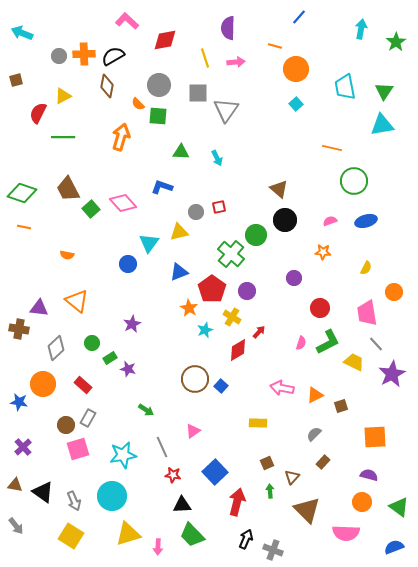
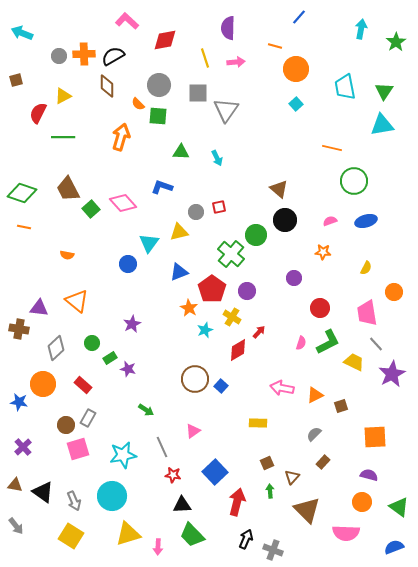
brown diamond at (107, 86): rotated 10 degrees counterclockwise
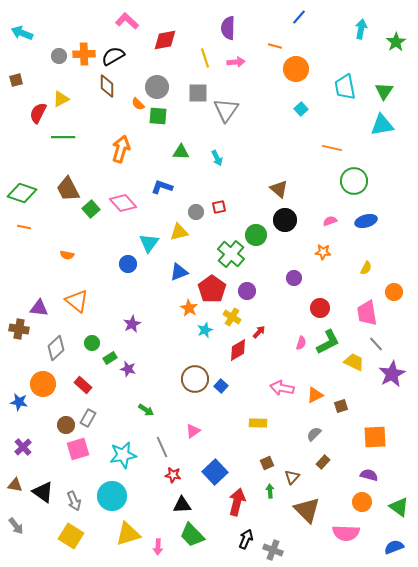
gray circle at (159, 85): moved 2 px left, 2 px down
yellow triangle at (63, 96): moved 2 px left, 3 px down
cyan square at (296, 104): moved 5 px right, 5 px down
orange arrow at (121, 137): moved 12 px down
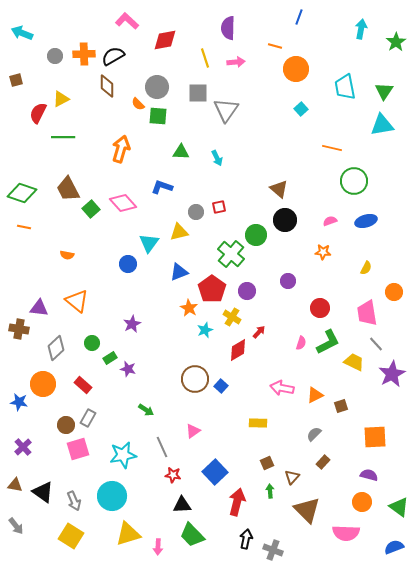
blue line at (299, 17): rotated 21 degrees counterclockwise
gray circle at (59, 56): moved 4 px left
purple circle at (294, 278): moved 6 px left, 3 px down
black arrow at (246, 539): rotated 12 degrees counterclockwise
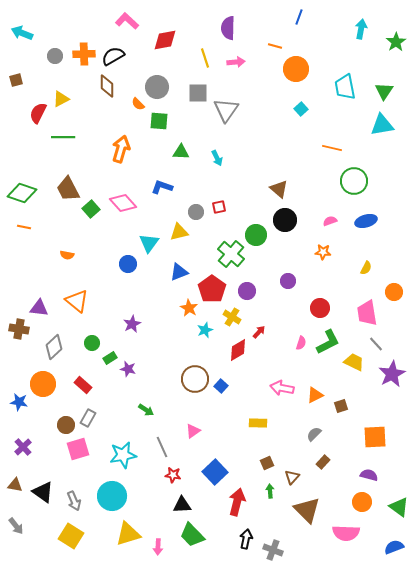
green square at (158, 116): moved 1 px right, 5 px down
gray diamond at (56, 348): moved 2 px left, 1 px up
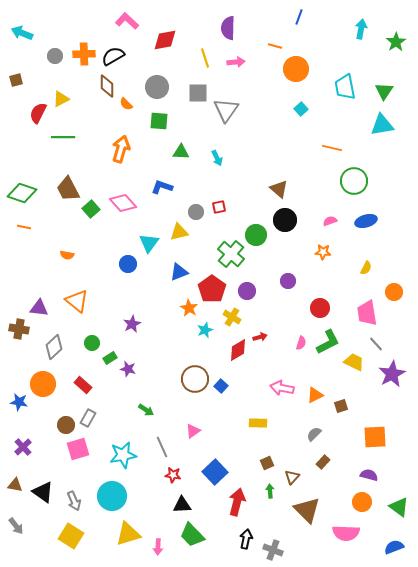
orange semicircle at (138, 104): moved 12 px left
red arrow at (259, 332): moved 1 px right, 5 px down; rotated 32 degrees clockwise
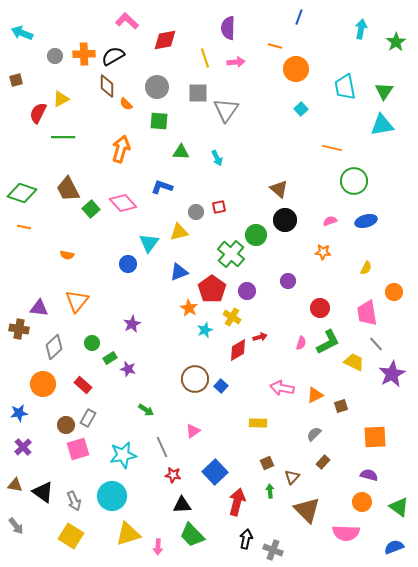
orange triangle at (77, 301): rotated 30 degrees clockwise
blue star at (19, 402): moved 11 px down; rotated 18 degrees counterclockwise
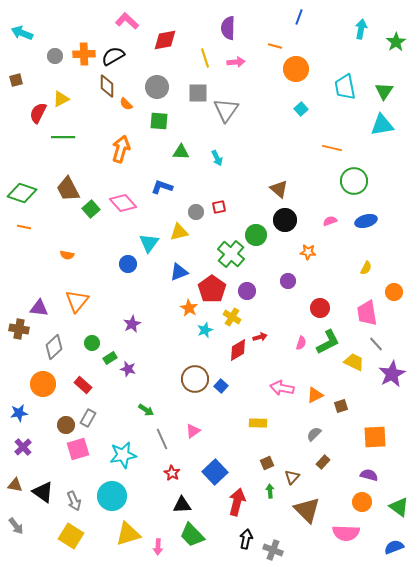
orange star at (323, 252): moved 15 px left
gray line at (162, 447): moved 8 px up
red star at (173, 475): moved 1 px left, 2 px up; rotated 21 degrees clockwise
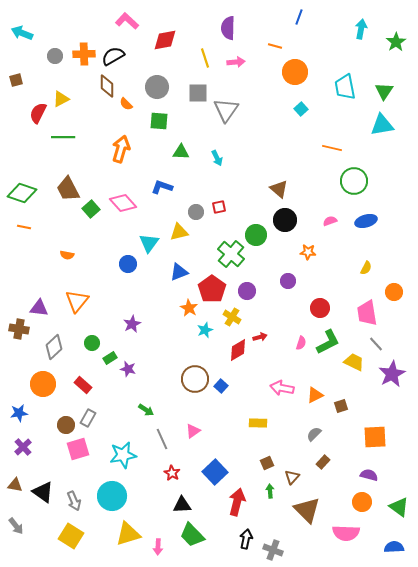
orange circle at (296, 69): moved 1 px left, 3 px down
blue semicircle at (394, 547): rotated 18 degrees clockwise
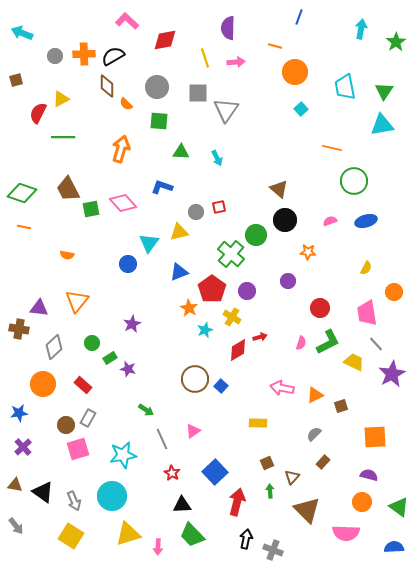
green square at (91, 209): rotated 30 degrees clockwise
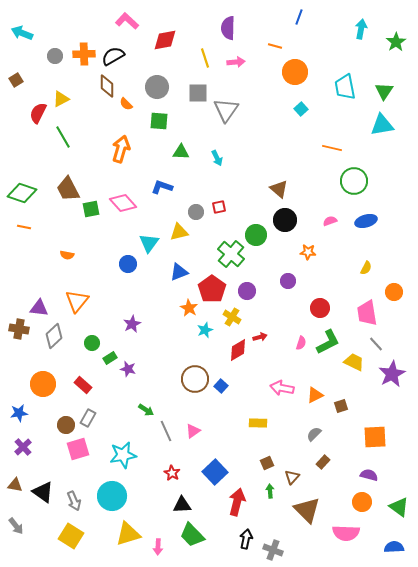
brown square at (16, 80): rotated 16 degrees counterclockwise
green line at (63, 137): rotated 60 degrees clockwise
gray diamond at (54, 347): moved 11 px up
gray line at (162, 439): moved 4 px right, 8 px up
